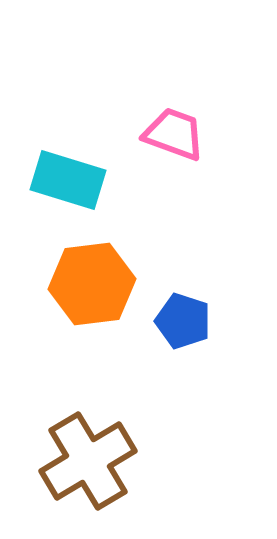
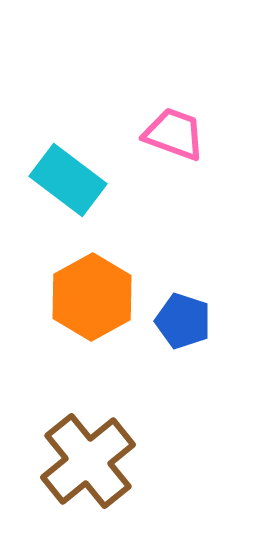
cyan rectangle: rotated 20 degrees clockwise
orange hexagon: moved 13 px down; rotated 22 degrees counterclockwise
brown cross: rotated 8 degrees counterclockwise
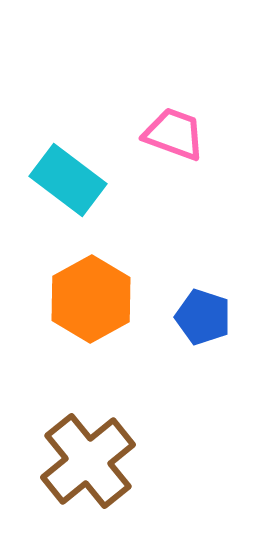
orange hexagon: moved 1 px left, 2 px down
blue pentagon: moved 20 px right, 4 px up
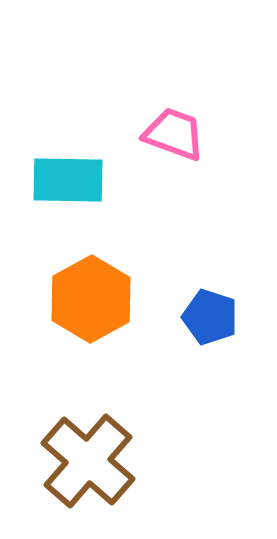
cyan rectangle: rotated 36 degrees counterclockwise
blue pentagon: moved 7 px right
brown cross: rotated 10 degrees counterclockwise
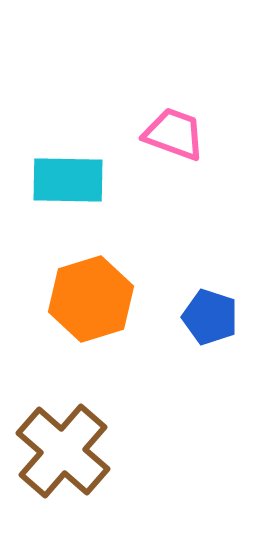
orange hexagon: rotated 12 degrees clockwise
brown cross: moved 25 px left, 10 px up
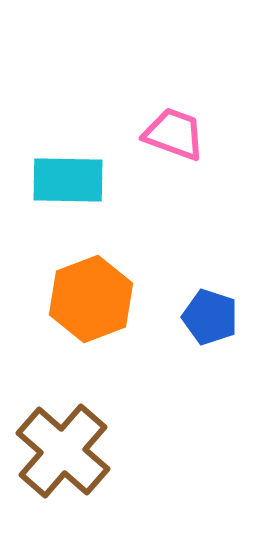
orange hexagon: rotated 4 degrees counterclockwise
